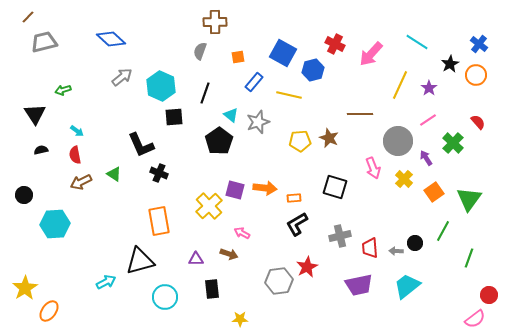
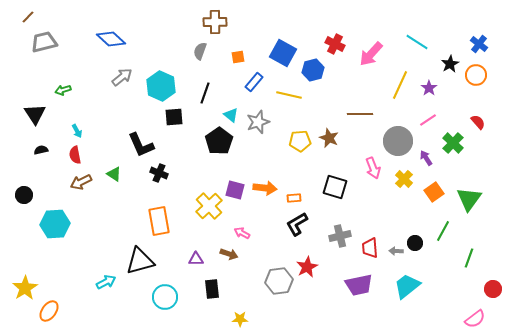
cyan arrow at (77, 131): rotated 24 degrees clockwise
red circle at (489, 295): moved 4 px right, 6 px up
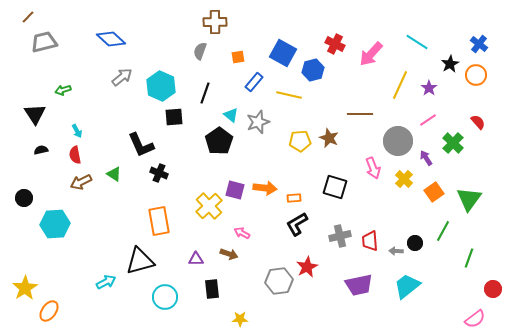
black circle at (24, 195): moved 3 px down
red trapezoid at (370, 248): moved 7 px up
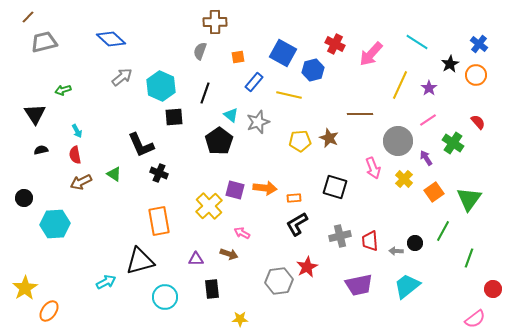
green cross at (453, 143): rotated 10 degrees counterclockwise
